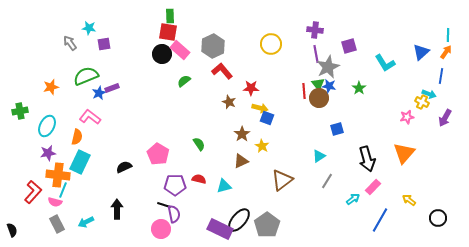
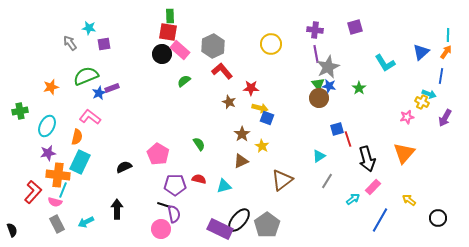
purple square at (349, 46): moved 6 px right, 19 px up
red line at (304, 91): moved 44 px right, 48 px down; rotated 14 degrees counterclockwise
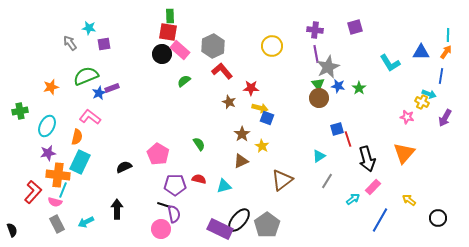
yellow circle at (271, 44): moved 1 px right, 2 px down
blue triangle at (421, 52): rotated 42 degrees clockwise
cyan L-shape at (385, 63): moved 5 px right
blue star at (329, 86): moved 9 px right
pink star at (407, 117): rotated 24 degrees clockwise
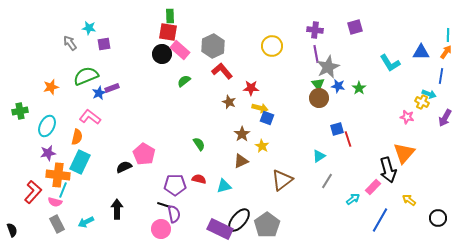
pink pentagon at (158, 154): moved 14 px left
black arrow at (367, 159): moved 21 px right, 11 px down
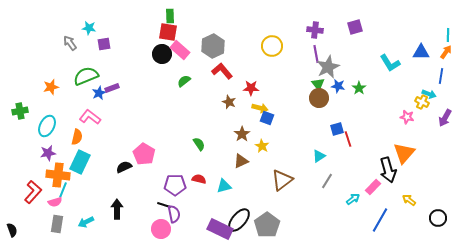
pink semicircle at (55, 202): rotated 32 degrees counterclockwise
gray rectangle at (57, 224): rotated 36 degrees clockwise
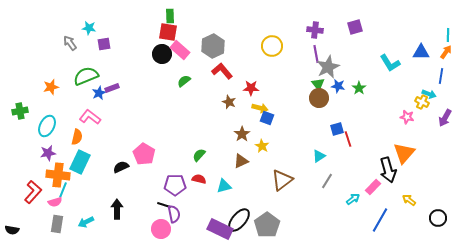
green semicircle at (199, 144): moved 11 px down; rotated 104 degrees counterclockwise
black semicircle at (124, 167): moved 3 px left
black semicircle at (12, 230): rotated 120 degrees clockwise
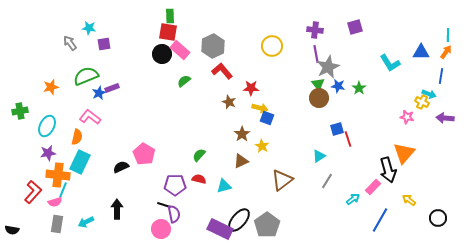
purple arrow at (445, 118): rotated 66 degrees clockwise
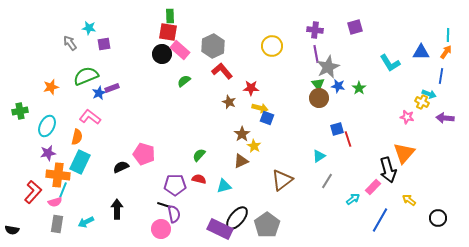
yellow star at (262, 146): moved 8 px left
pink pentagon at (144, 154): rotated 15 degrees counterclockwise
black ellipse at (239, 220): moved 2 px left, 2 px up
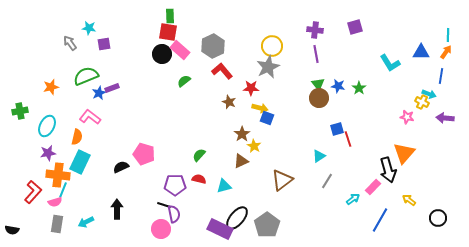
gray star at (328, 67): moved 60 px left
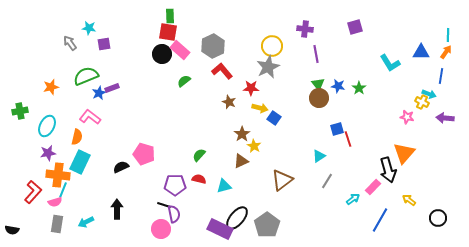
purple cross at (315, 30): moved 10 px left, 1 px up
blue square at (267, 118): moved 7 px right; rotated 16 degrees clockwise
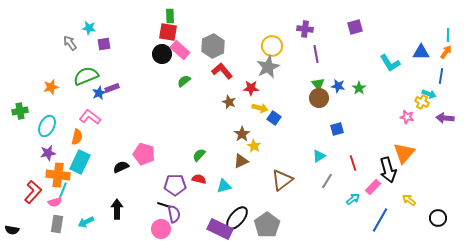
red line at (348, 139): moved 5 px right, 24 px down
